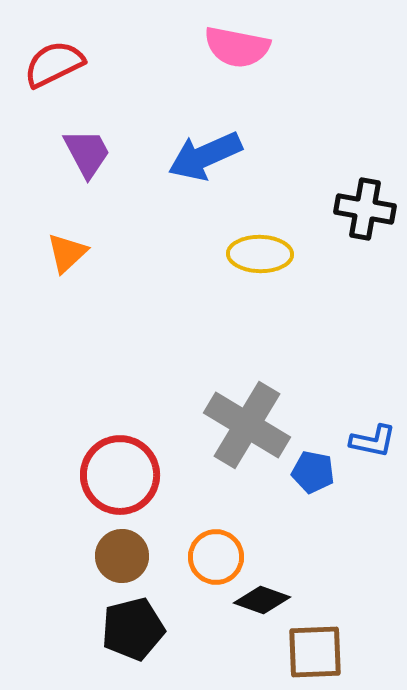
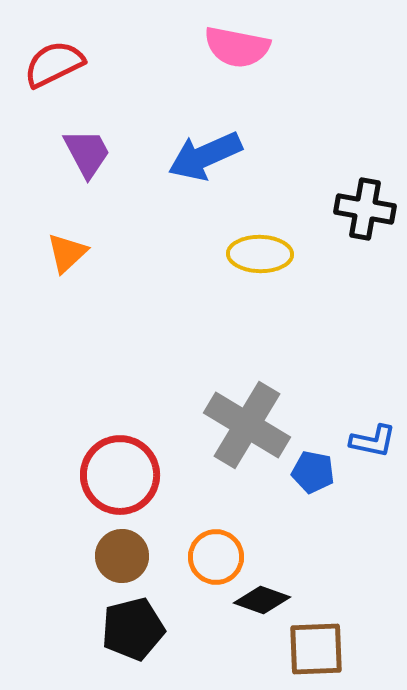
brown square: moved 1 px right, 3 px up
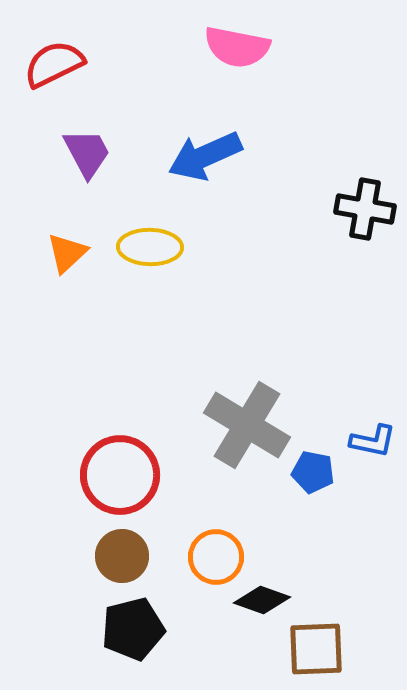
yellow ellipse: moved 110 px left, 7 px up
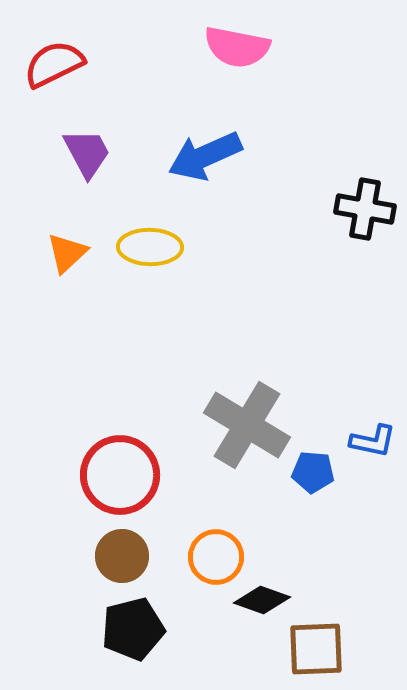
blue pentagon: rotated 6 degrees counterclockwise
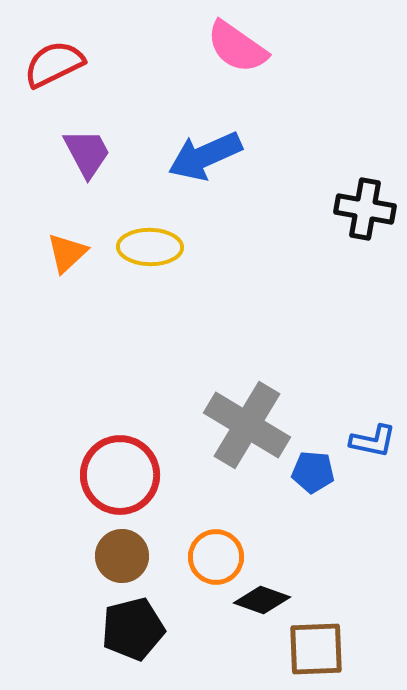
pink semicircle: rotated 24 degrees clockwise
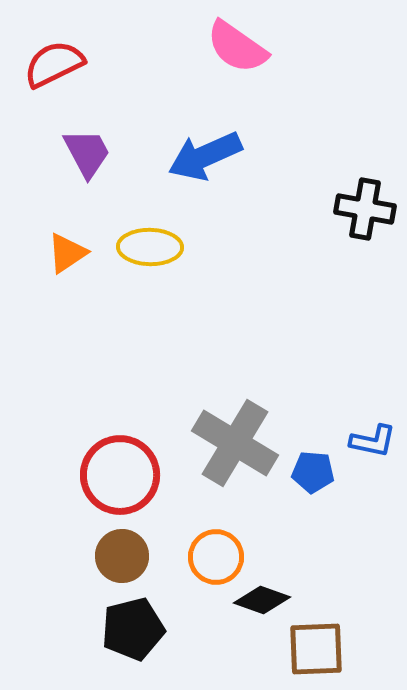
orange triangle: rotated 9 degrees clockwise
gray cross: moved 12 px left, 18 px down
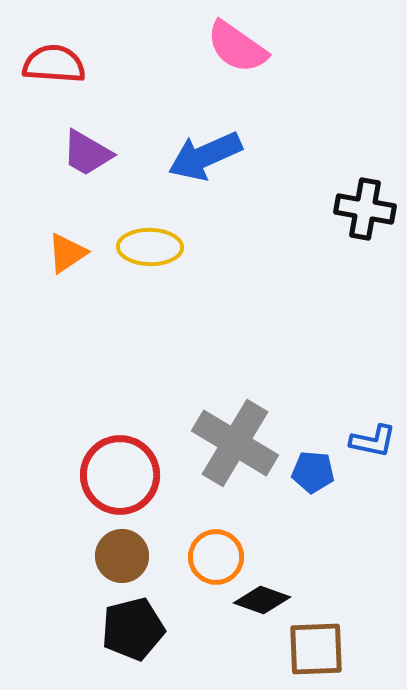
red semicircle: rotated 30 degrees clockwise
purple trapezoid: rotated 148 degrees clockwise
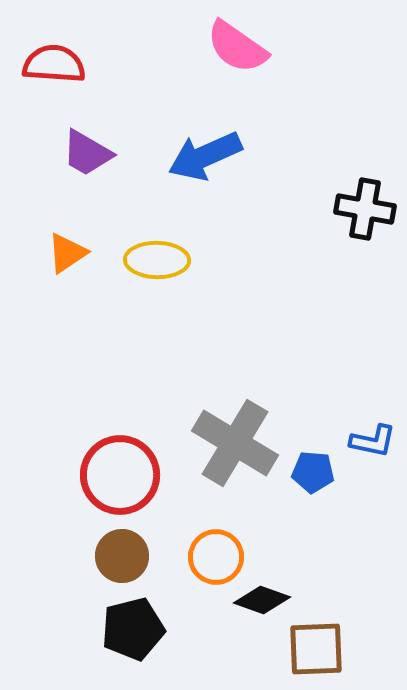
yellow ellipse: moved 7 px right, 13 px down
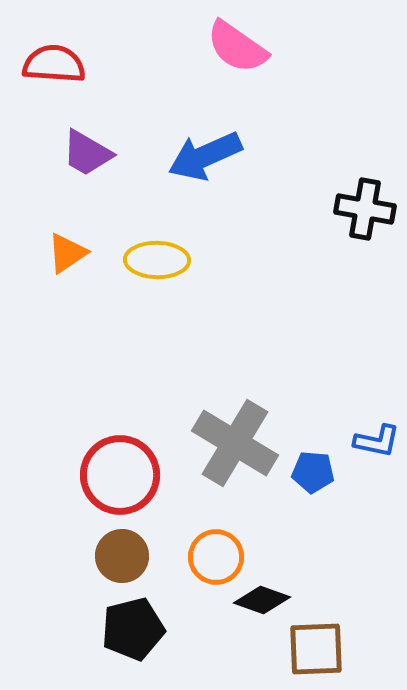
blue L-shape: moved 4 px right
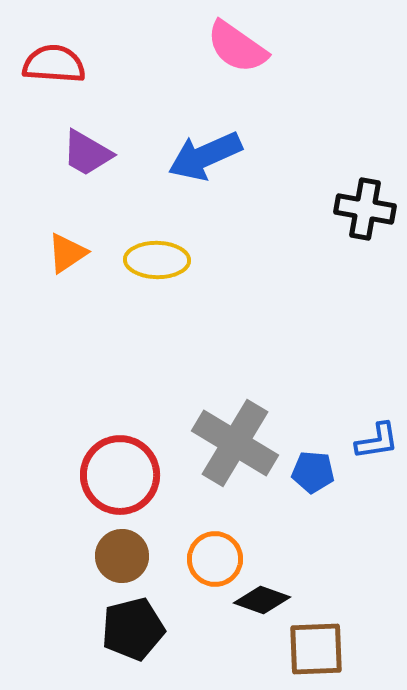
blue L-shape: rotated 21 degrees counterclockwise
orange circle: moved 1 px left, 2 px down
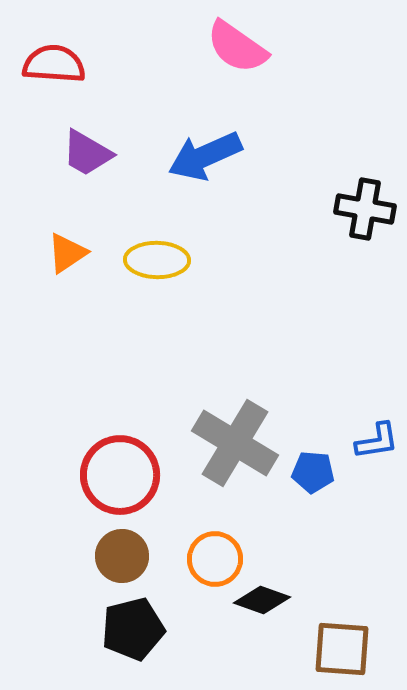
brown square: moved 26 px right; rotated 6 degrees clockwise
